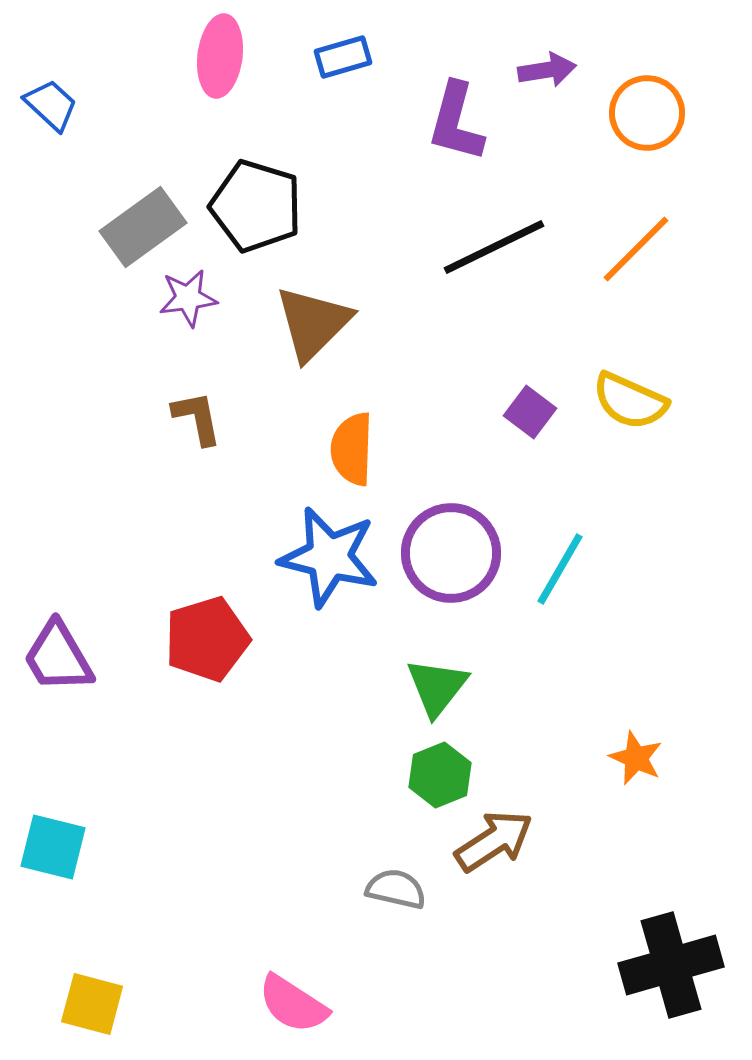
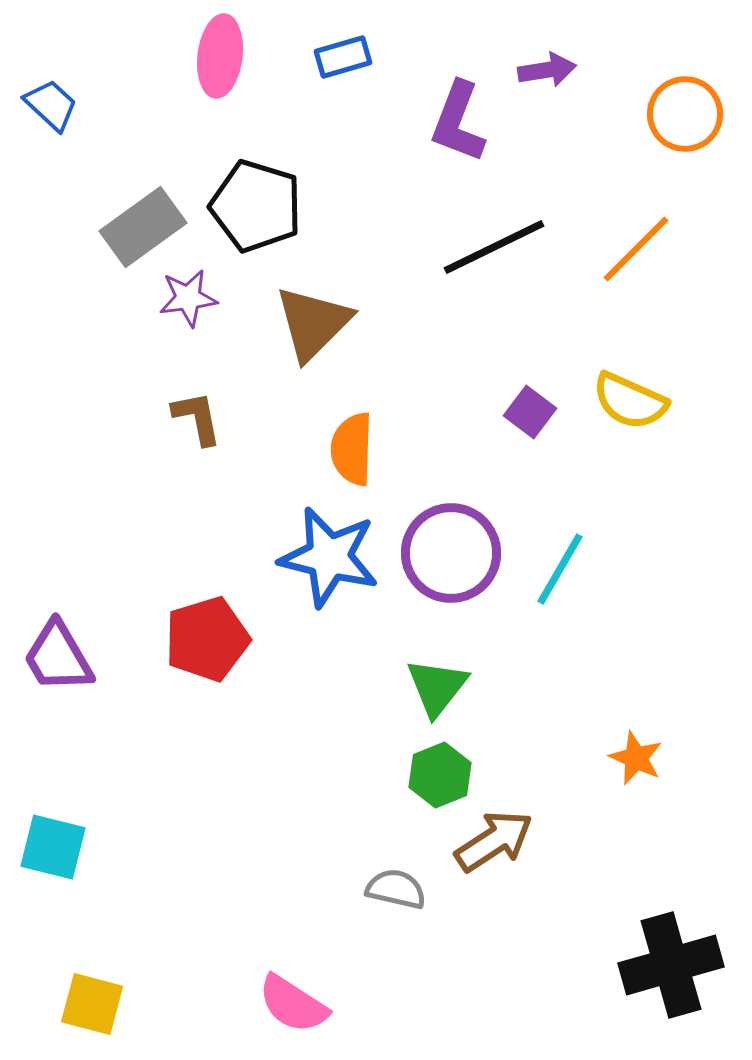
orange circle: moved 38 px right, 1 px down
purple L-shape: moved 2 px right; rotated 6 degrees clockwise
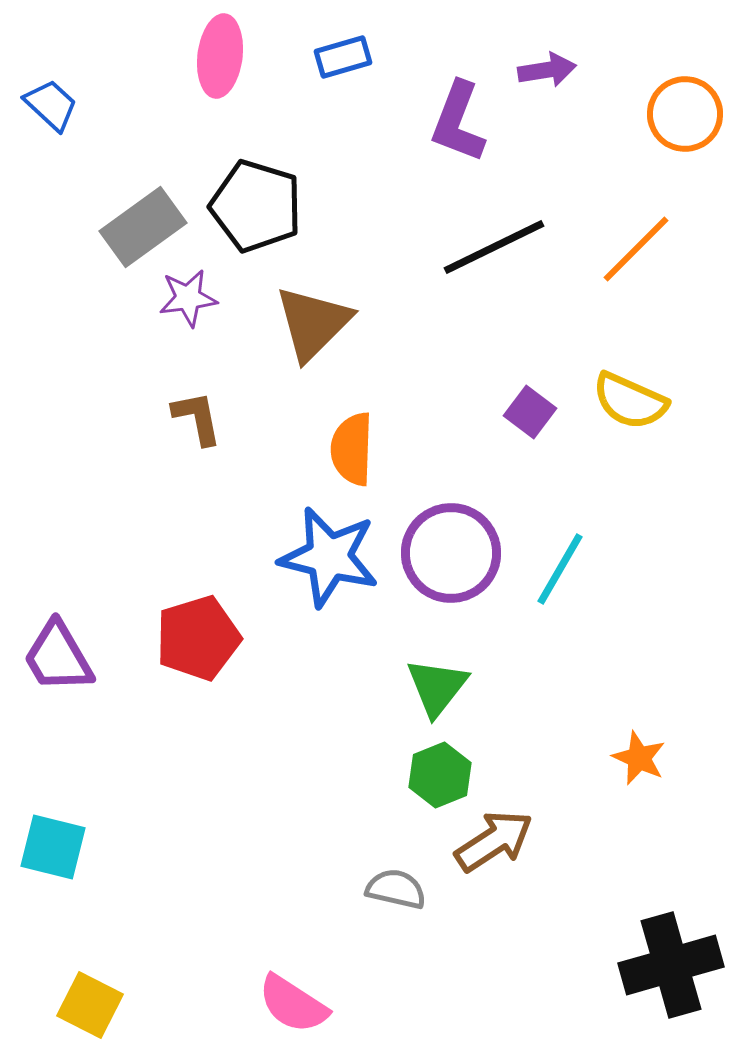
red pentagon: moved 9 px left, 1 px up
orange star: moved 3 px right
yellow square: moved 2 px left, 1 px down; rotated 12 degrees clockwise
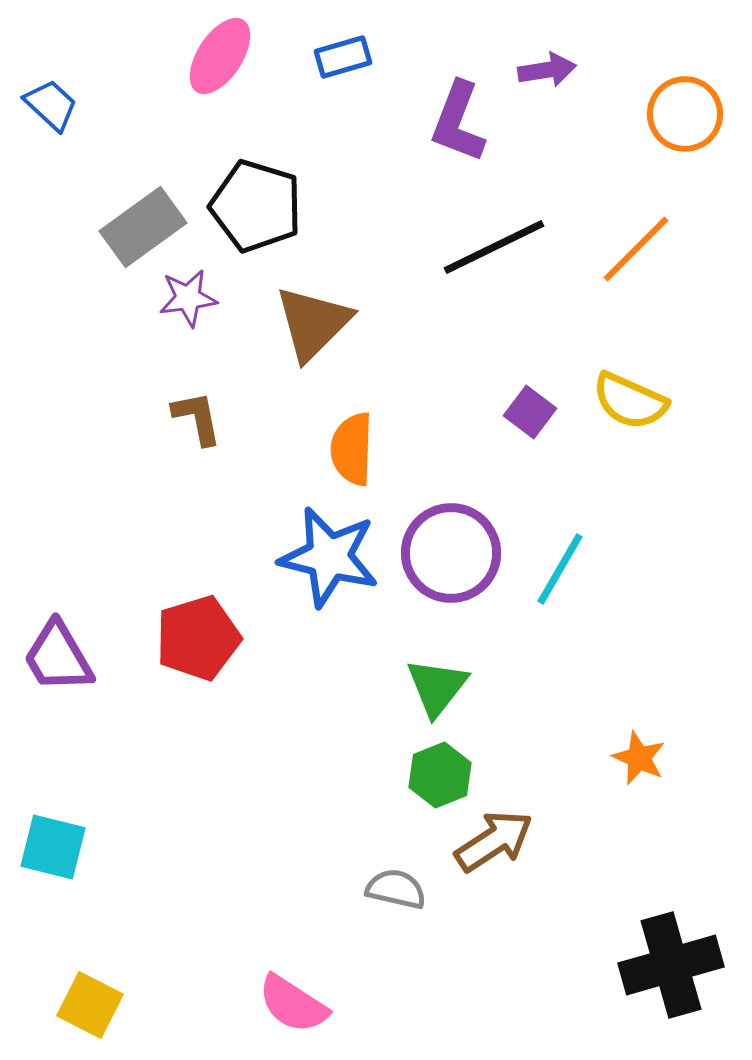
pink ellipse: rotated 26 degrees clockwise
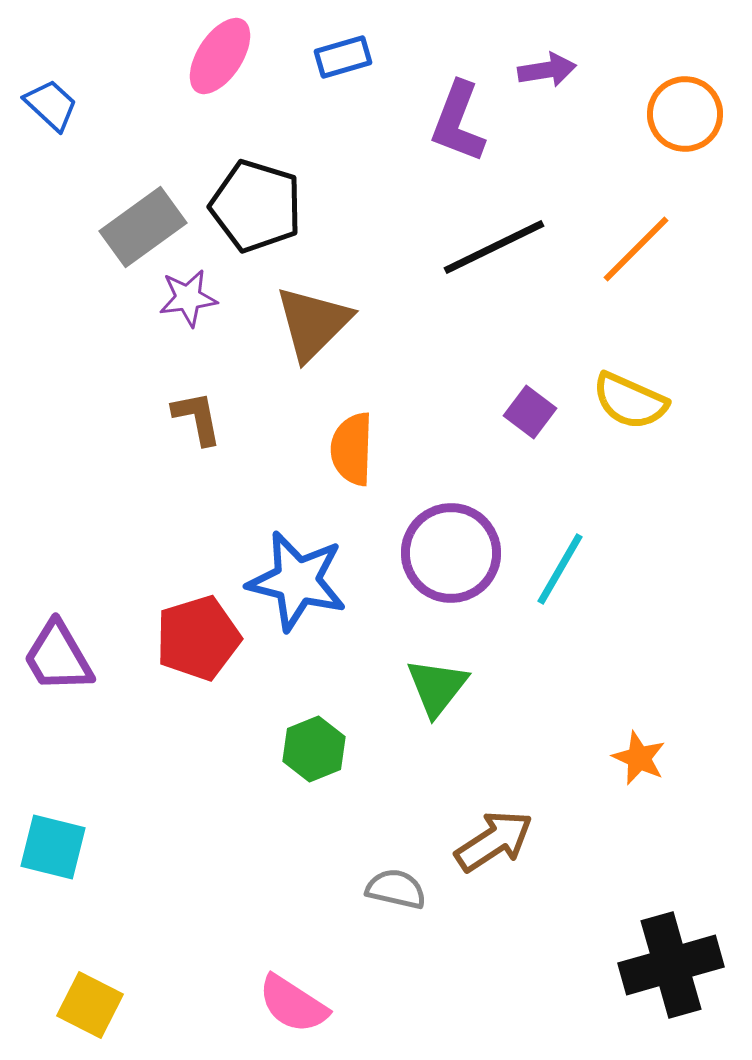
blue star: moved 32 px left, 24 px down
green hexagon: moved 126 px left, 26 px up
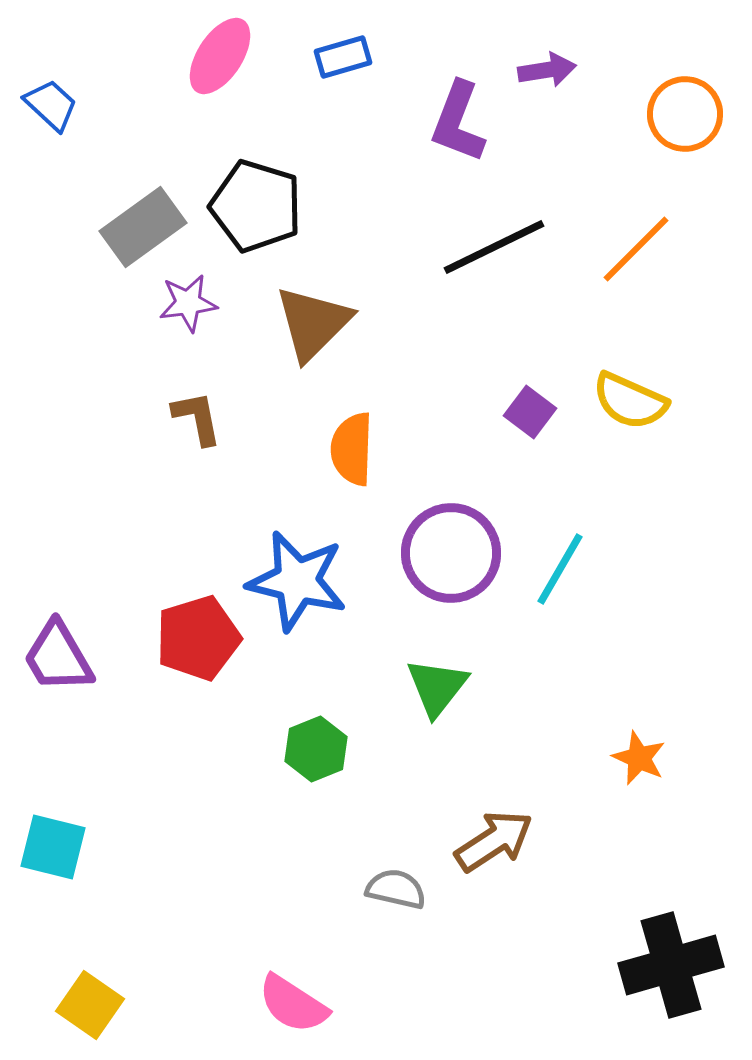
purple star: moved 5 px down
green hexagon: moved 2 px right
yellow square: rotated 8 degrees clockwise
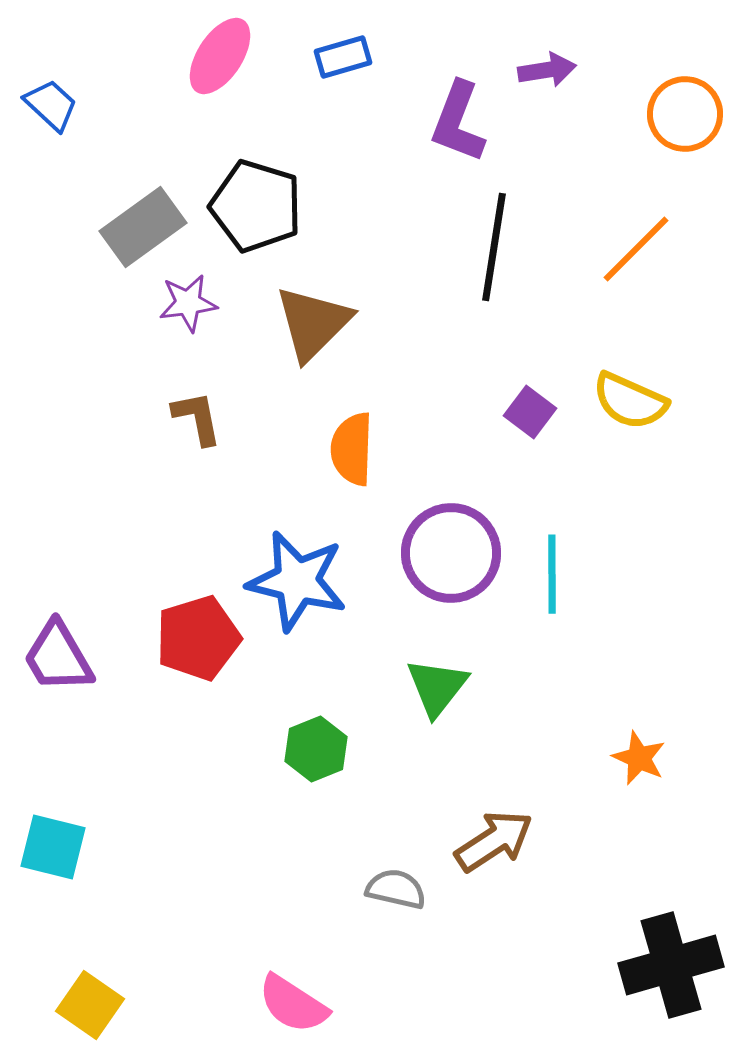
black line: rotated 55 degrees counterclockwise
cyan line: moved 8 px left, 5 px down; rotated 30 degrees counterclockwise
